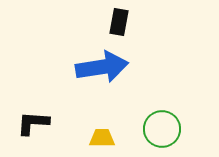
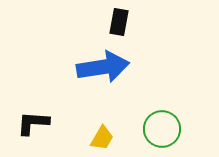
blue arrow: moved 1 px right
yellow trapezoid: rotated 120 degrees clockwise
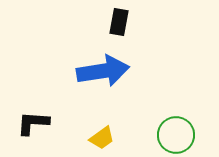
blue arrow: moved 4 px down
green circle: moved 14 px right, 6 px down
yellow trapezoid: rotated 24 degrees clockwise
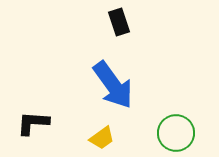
black rectangle: rotated 28 degrees counterclockwise
blue arrow: moved 10 px right, 14 px down; rotated 63 degrees clockwise
green circle: moved 2 px up
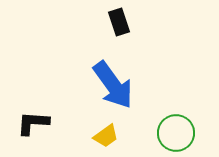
yellow trapezoid: moved 4 px right, 2 px up
